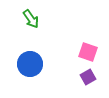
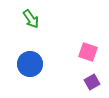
purple square: moved 4 px right, 5 px down
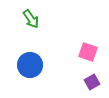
blue circle: moved 1 px down
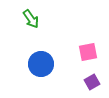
pink square: rotated 30 degrees counterclockwise
blue circle: moved 11 px right, 1 px up
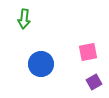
green arrow: moved 7 px left; rotated 42 degrees clockwise
purple square: moved 2 px right
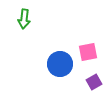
blue circle: moved 19 px right
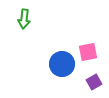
blue circle: moved 2 px right
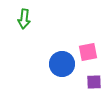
purple square: rotated 28 degrees clockwise
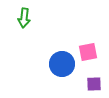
green arrow: moved 1 px up
purple square: moved 2 px down
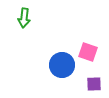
pink square: rotated 30 degrees clockwise
blue circle: moved 1 px down
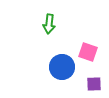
green arrow: moved 25 px right, 6 px down
blue circle: moved 2 px down
